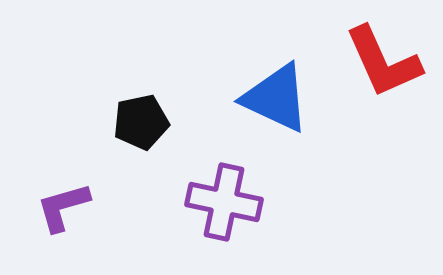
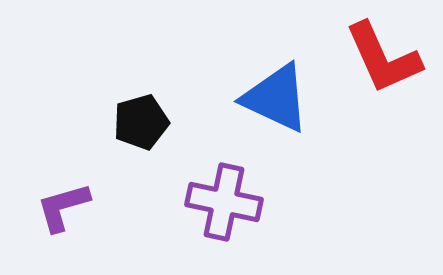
red L-shape: moved 4 px up
black pentagon: rotated 4 degrees counterclockwise
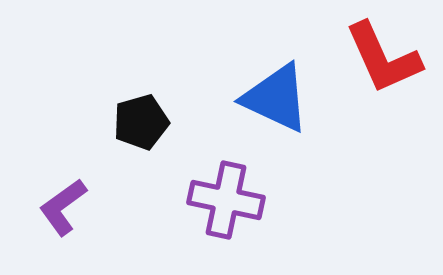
purple cross: moved 2 px right, 2 px up
purple L-shape: rotated 20 degrees counterclockwise
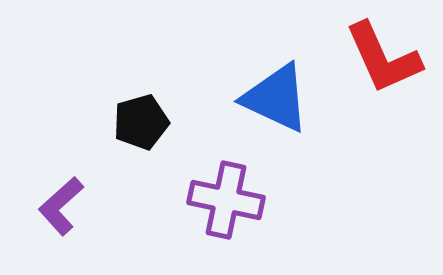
purple L-shape: moved 2 px left, 1 px up; rotated 6 degrees counterclockwise
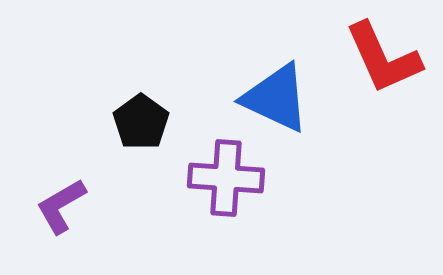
black pentagon: rotated 20 degrees counterclockwise
purple cross: moved 22 px up; rotated 8 degrees counterclockwise
purple L-shape: rotated 12 degrees clockwise
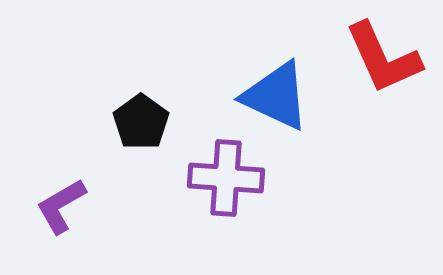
blue triangle: moved 2 px up
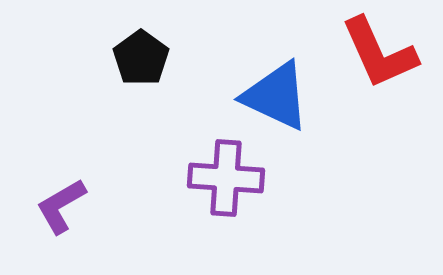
red L-shape: moved 4 px left, 5 px up
black pentagon: moved 64 px up
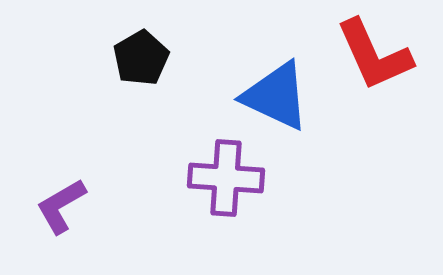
red L-shape: moved 5 px left, 2 px down
black pentagon: rotated 6 degrees clockwise
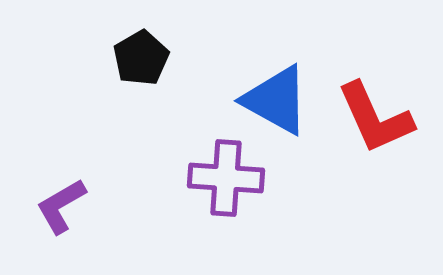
red L-shape: moved 1 px right, 63 px down
blue triangle: moved 4 px down; rotated 4 degrees clockwise
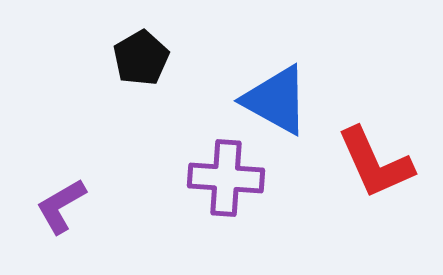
red L-shape: moved 45 px down
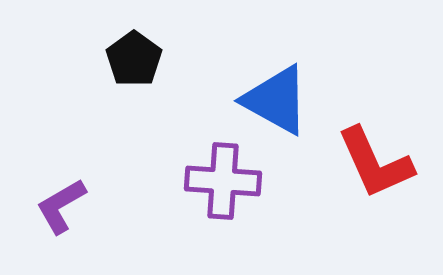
black pentagon: moved 7 px left, 1 px down; rotated 6 degrees counterclockwise
purple cross: moved 3 px left, 3 px down
